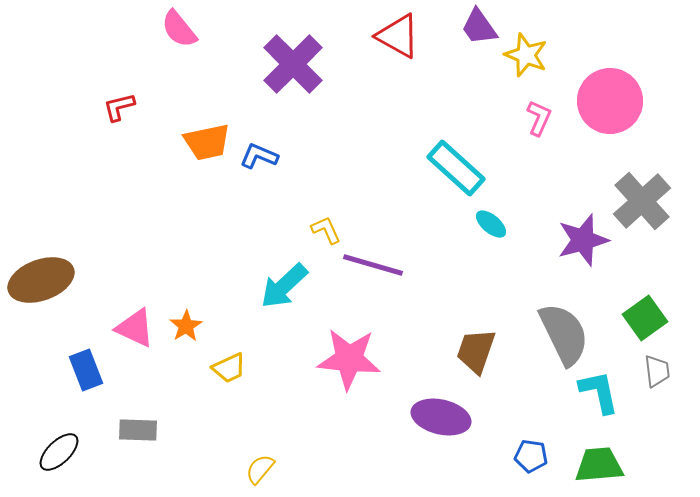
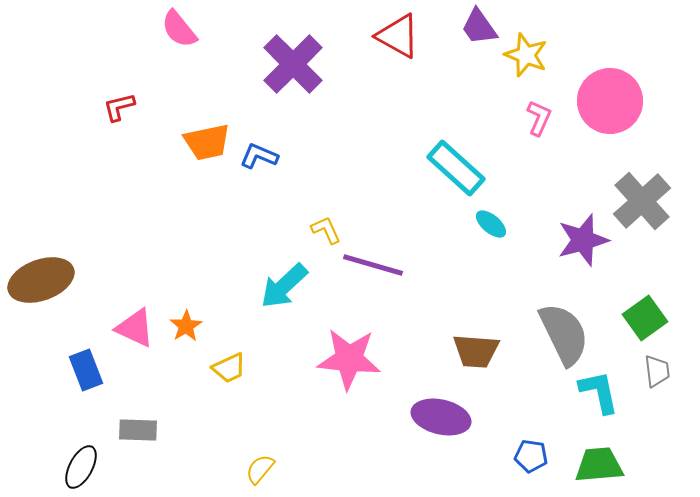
brown trapezoid: rotated 105 degrees counterclockwise
black ellipse: moved 22 px right, 15 px down; rotated 18 degrees counterclockwise
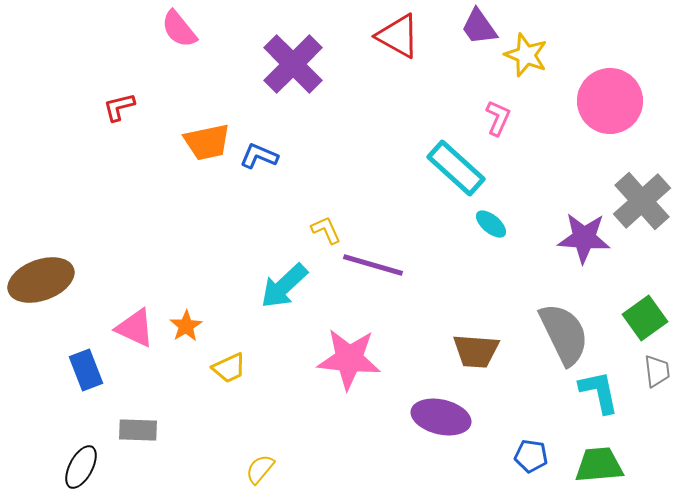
pink L-shape: moved 41 px left
purple star: moved 1 px right, 2 px up; rotated 20 degrees clockwise
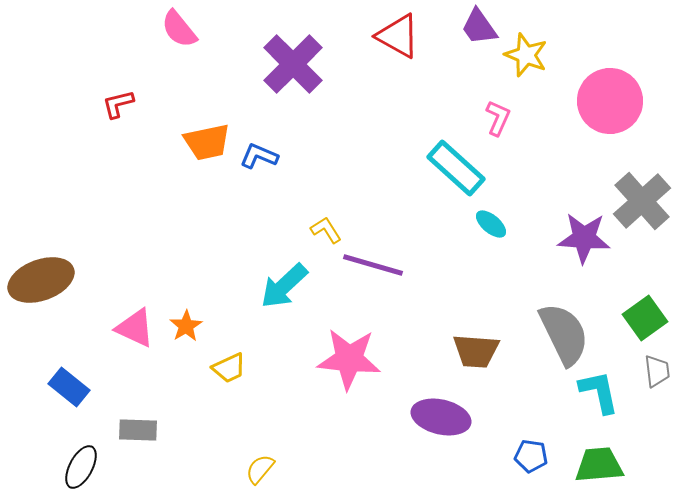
red L-shape: moved 1 px left, 3 px up
yellow L-shape: rotated 8 degrees counterclockwise
blue rectangle: moved 17 px left, 17 px down; rotated 30 degrees counterclockwise
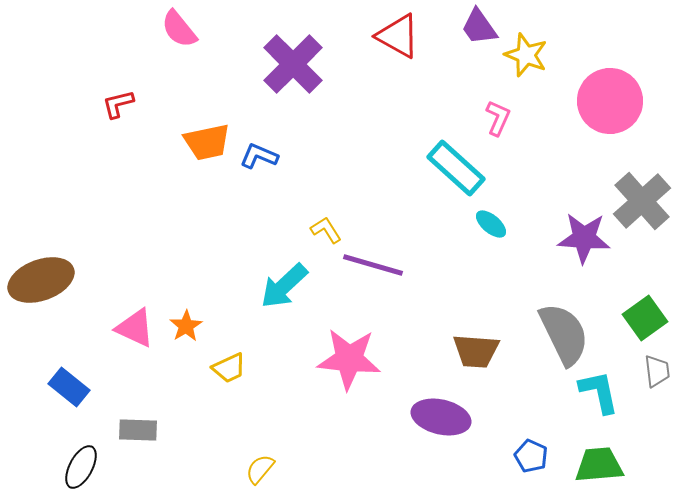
blue pentagon: rotated 16 degrees clockwise
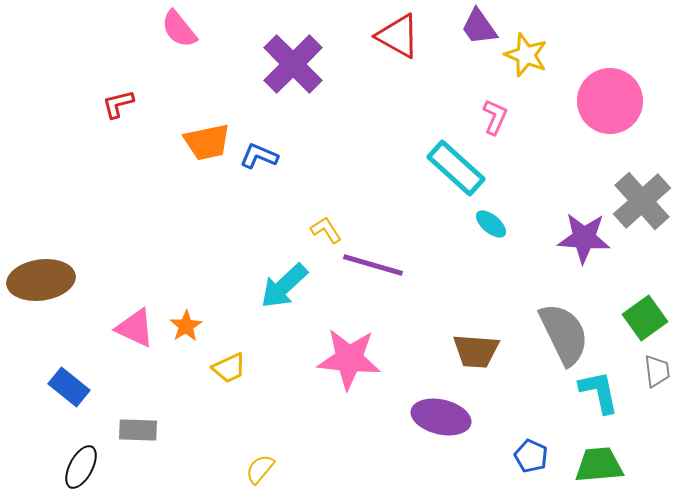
pink L-shape: moved 3 px left, 1 px up
brown ellipse: rotated 12 degrees clockwise
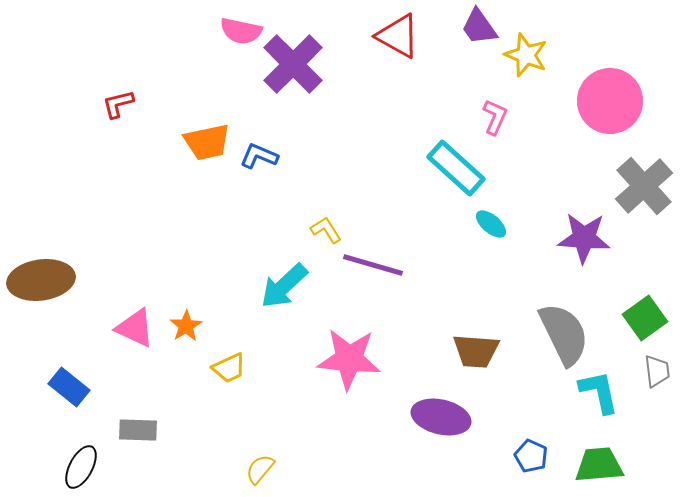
pink semicircle: moved 62 px right, 2 px down; rotated 39 degrees counterclockwise
gray cross: moved 2 px right, 15 px up
